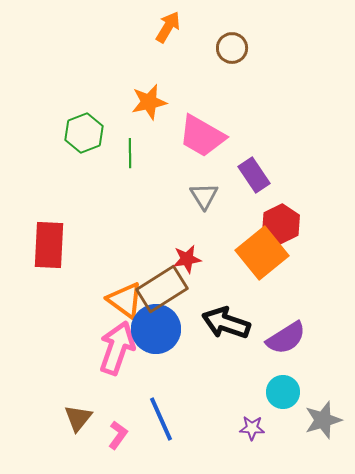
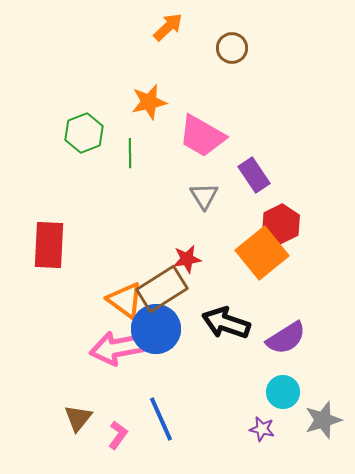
orange arrow: rotated 16 degrees clockwise
pink arrow: rotated 120 degrees counterclockwise
purple star: moved 10 px right, 1 px down; rotated 10 degrees clockwise
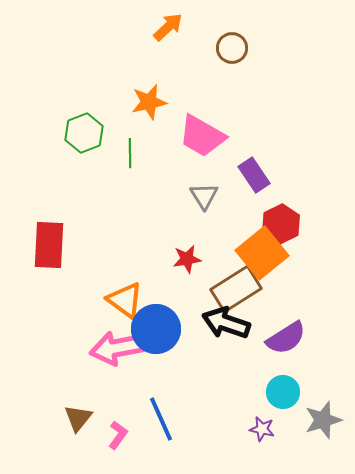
brown rectangle: moved 74 px right
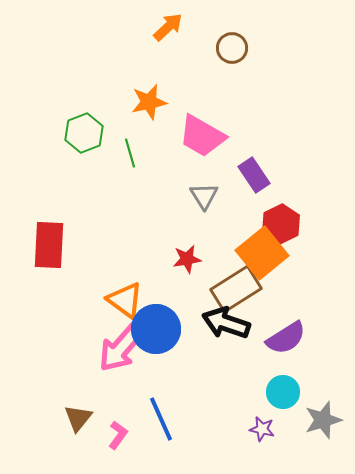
green line: rotated 16 degrees counterclockwise
pink arrow: moved 4 px right; rotated 38 degrees counterclockwise
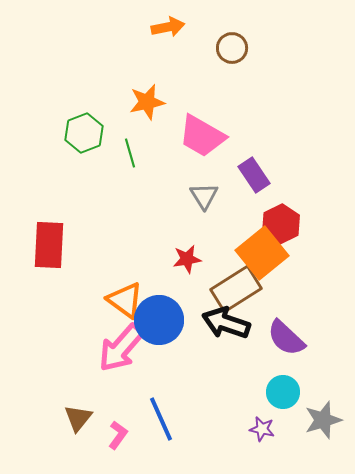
orange arrow: rotated 32 degrees clockwise
orange star: moved 2 px left
blue circle: moved 3 px right, 9 px up
purple semicircle: rotated 75 degrees clockwise
